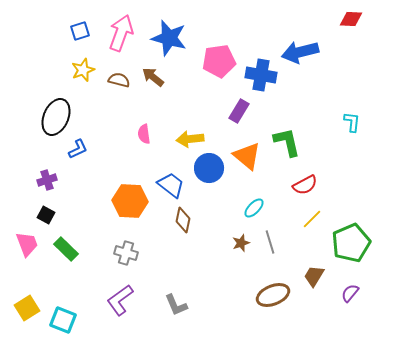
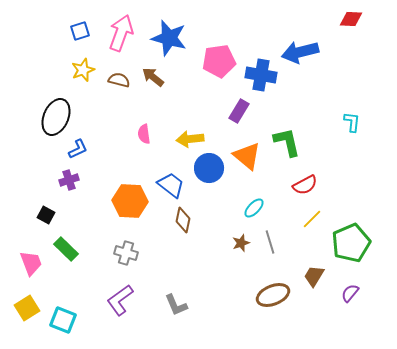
purple cross: moved 22 px right
pink trapezoid: moved 4 px right, 19 px down
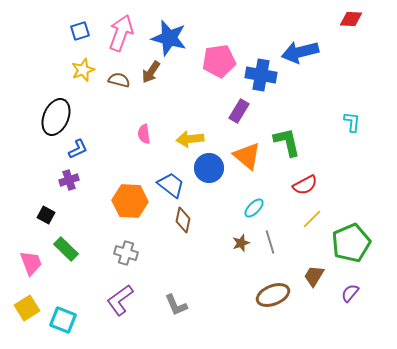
brown arrow: moved 2 px left, 5 px up; rotated 95 degrees counterclockwise
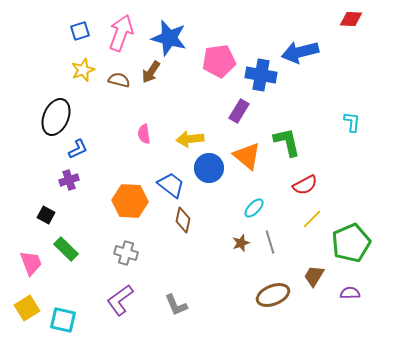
purple semicircle: rotated 48 degrees clockwise
cyan square: rotated 8 degrees counterclockwise
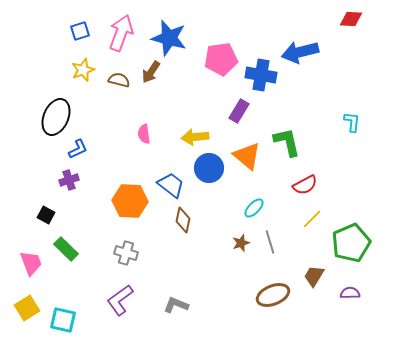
pink pentagon: moved 2 px right, 2 px up
yellow arrow: moved 5 px right, 2 px up
gray L-shape: rotated 135 degrees clockwise
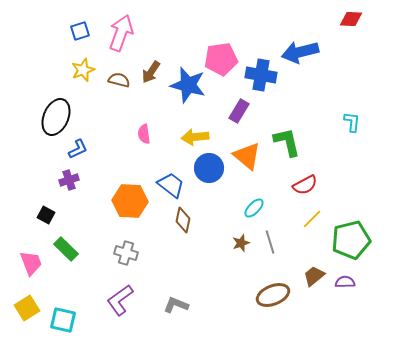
blue star: moved 19 px right, 47 px down
green pentagon: moved 3 px up; rotated 9 degrees clockwise
brown trapezoid: rotated 20 degrees clockwise
purple semicircle: moved 5 px left, 11 px up
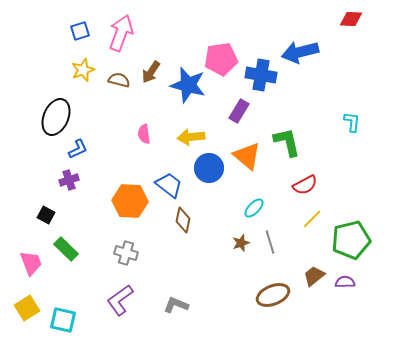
yellow arrow: moved 4 px left
blue trapezoid: moved 2 px left
